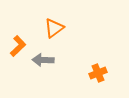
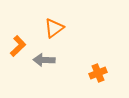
gray arrow: moved 1 px right
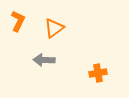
orange L-shape: moved 25 px up; rotated 20 degrees counterclockwise
orange cross: rotated 12 degrees clockwise
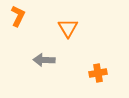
orange L-shape: moved 5 px up
orange triangle: moved 14 px right; rotated 25 degrees counterclockwise
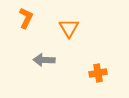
orange L-shape: moved 8 px right, 2 px down
orange triangle: moved 1 px right
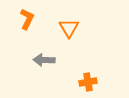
orange L-shape: moved 1 px right, 1 px down
orange cross: moved 10 px left, 9 px down
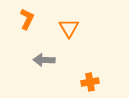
orange cross: moved 2 px right
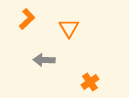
orange L-shape: rotated 20 degrees clockwise
orange cross: rotated 24 degrees counterclockwise
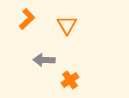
orange triangle: moved 2 px left, 3 px up
orange cross: moved 20 px left, 2 px up
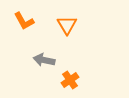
orange L-shape: moved 3 px left, 2 px down; rotated 105 degrees clockwise
gray arrow: rotated 10 degrees clockwise
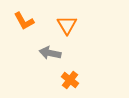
gray arrow: moved 6 px right, 7 px up
orange cross: rotated 18 degrees counterclockwise
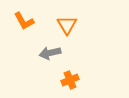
gray arrow: rotated 25 degrees counterclockwise
orange cross: rotated 30 degrees clockwise
